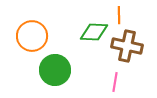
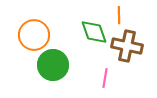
green diamond: rotated 68 degrees clockwise
orange circle: moved 2 px right, 1 px up
green circle: moved 2 px left, 5 px up
pink line: moved 10 px left, 4 px up
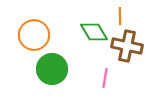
orange line: moved 1 px right, 1 px down
green diamond: rotated 12 degrees counterclockwise
green circle: moved 1 px left, 4 px down
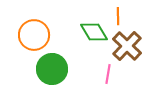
orange line: moved 2 px left
brown cross: rotated 32 degrees clockwise
pink line: moved 3 px right, 4 px up
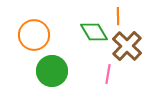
green circle: moved 2 px down
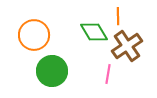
brown cross: rotated 12 degrees clockwise
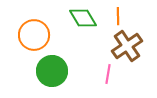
green diamond: moved 11 px left, 14 px up
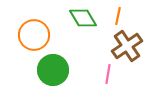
orange line: rotated 12 degrees clockwise
green circle: moved 1 px right, 1 px up
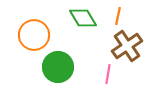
green circle: moved 5 px right, 3 px up
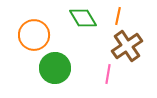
green circle: moved 3 px left, 1 px down
